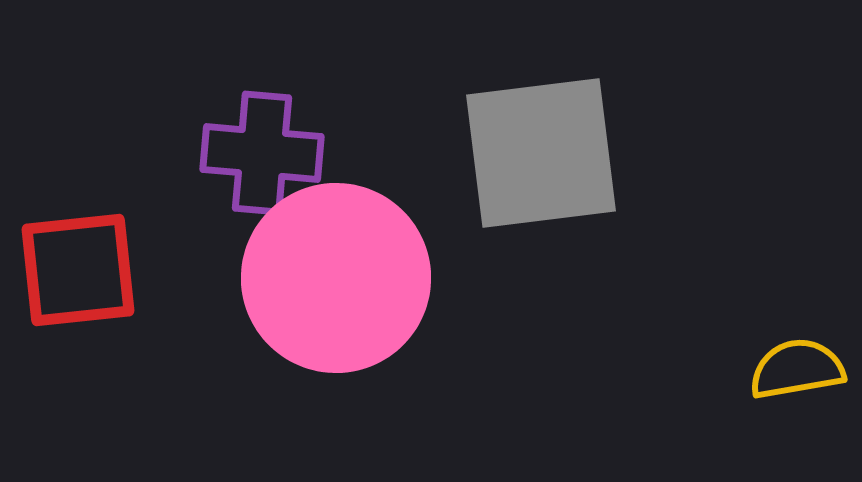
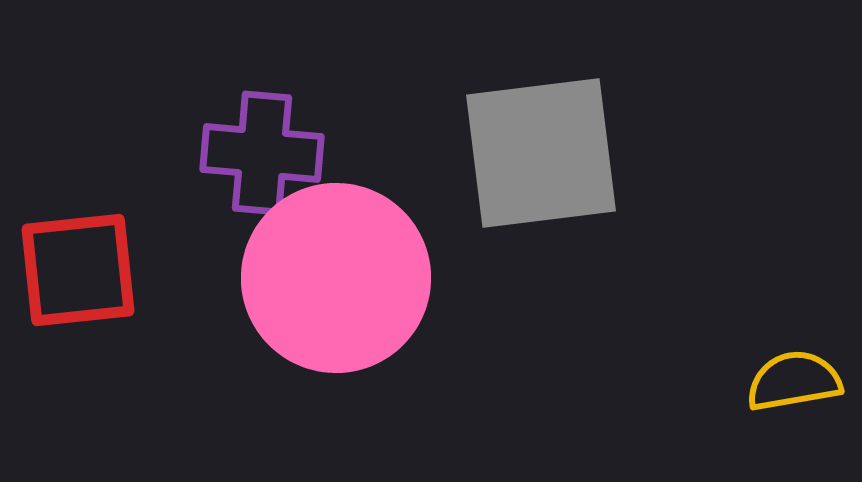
yellow semicircle: moved 3 px left, 12 px down
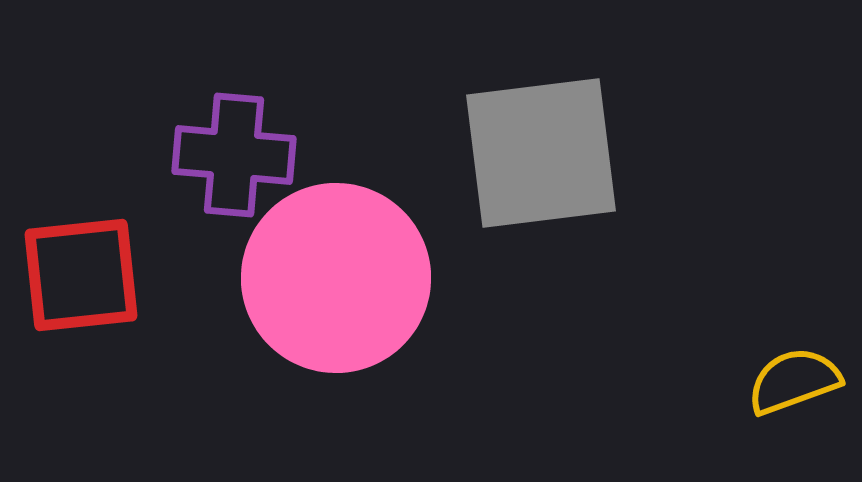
purple cross: moved 28 px left, 2 px down
red square: moved 3 px right, 5 px down
yellow semicircle: rotated 10 degrees counterclockwise
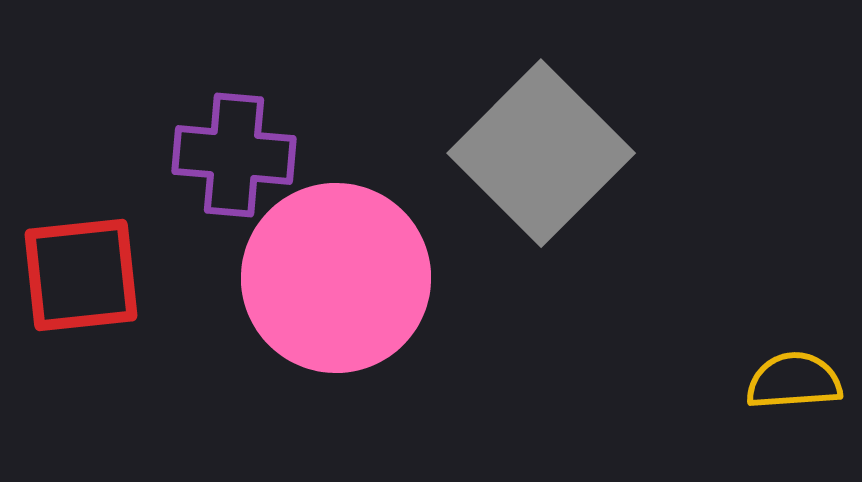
gray square: rotated 38 degrees counterclockwise
yellow semicircle: rotated 16 degrees clockwise
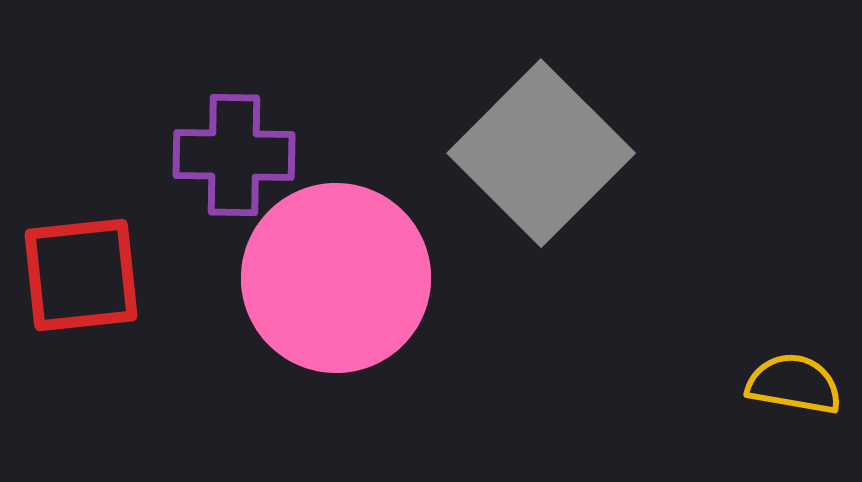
purple cross: rotated 4 degrees counterclockwise
yellow semicircle: moved 3 px down; rotated 14 degrees clockwise
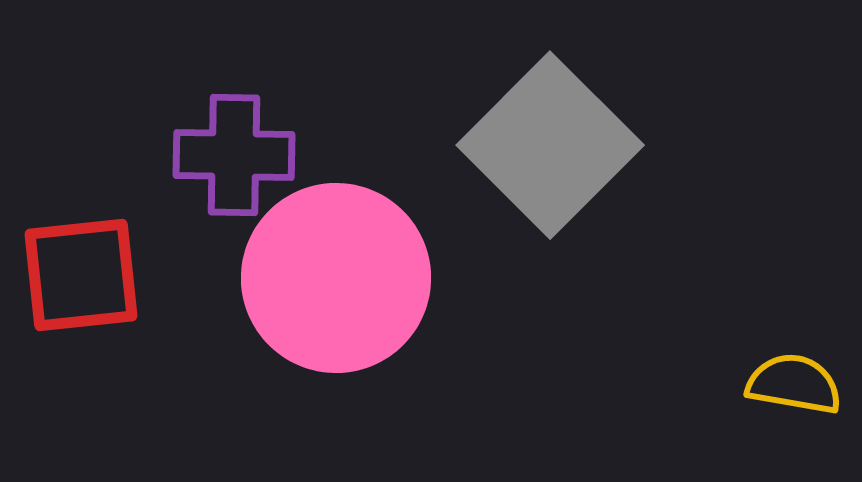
gray square: moved 9 px right, 8 px up
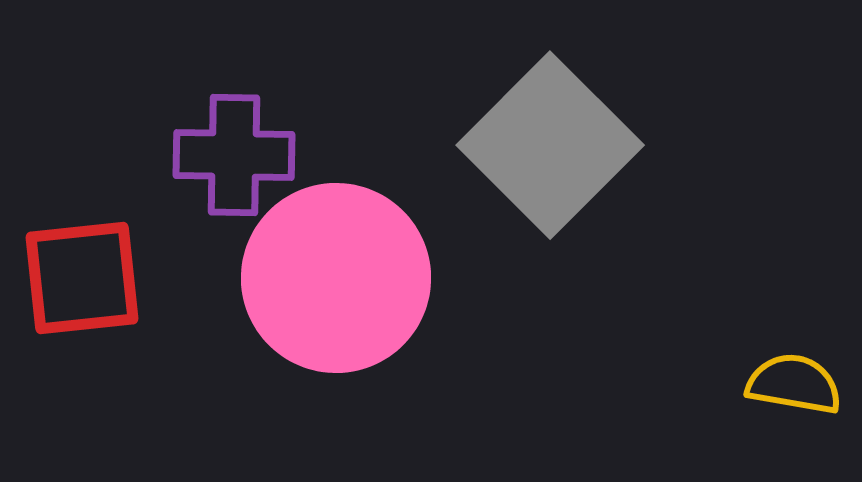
red square: moved 1 px right, 3 px down
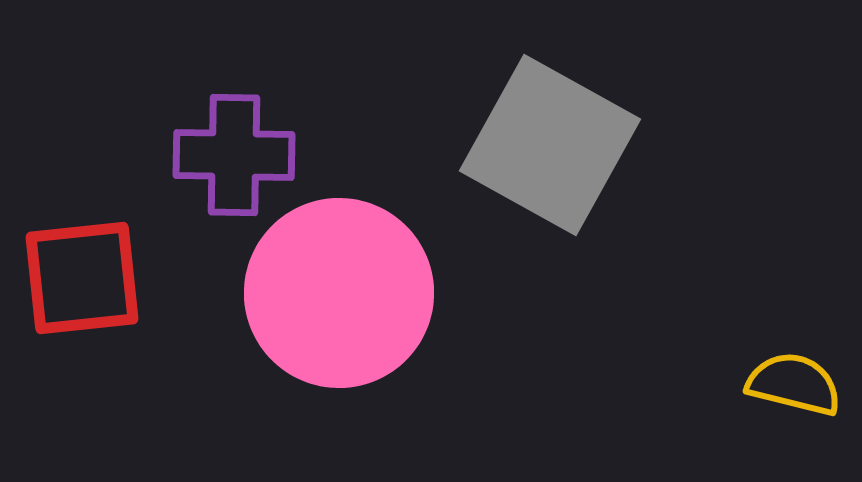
gray square: rotated 16 degrees counterclockwise
pink circle: moved 3 px right, 15 px down
yellow semicircle: rotated 4 degrees clockwise
